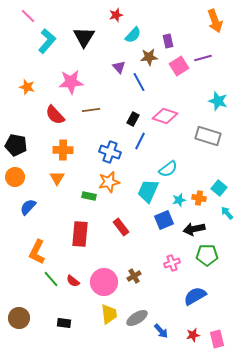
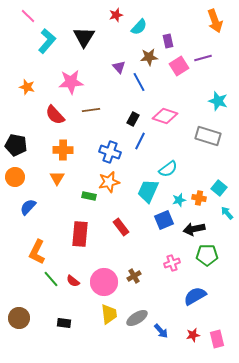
cyan semicircle at (133, 35): moved 6 px right, 8 px up
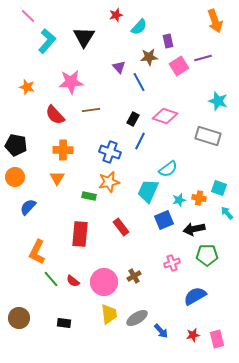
cyan square at (219, 188): rotated 21 degrees counterclockwise
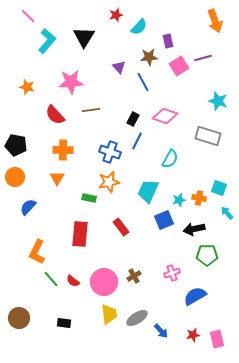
blue line at (139, 82): moved 4 px right
blue line at (140, 141): moved 3 px left
cyan semicircle at (168, 169): moved 2 px right, 10 px up; rotated 24 degrees counterclockwise
green rectangle at (89, 196): moved 2 px down
pink cross at (172, 263): moved 10 px down
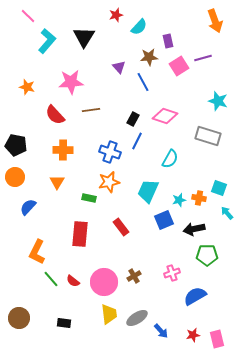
orange triangle at (57, 178): moved 4 px down
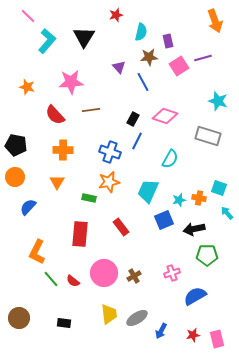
cyan semicircle at (139, 27): moved 2 px right, 5 px down; rotated 30 degrees counterclockwise
pink circle at (104, 282): moved 9 px up
blue arrow at (161, 331): rotated 70 degrees clockwise
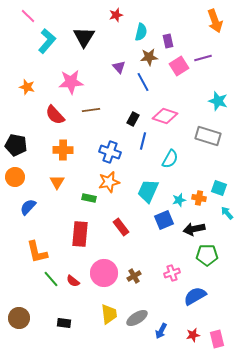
blue line at (137, 141): moved 6 px right; rotated 12 degrees counterclockwise
orange L-shape at (37, 252): rotated 40 degrees counterclockwise
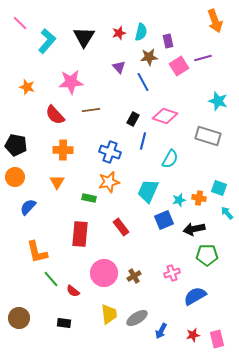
red star at (116, 15): moved 3 px right, 18 px down
pink line at (28, 16): moved 8 px left, 7 px down
red semicircle at (73, 281): moved 10 px down
